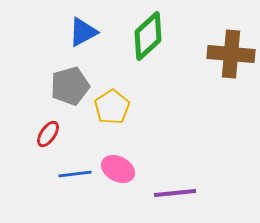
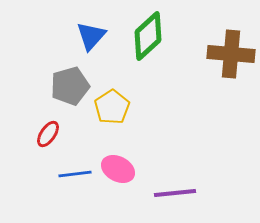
blue triangle: moved 8 px right, 4 px down; rotated 20 degrees counterclockwise
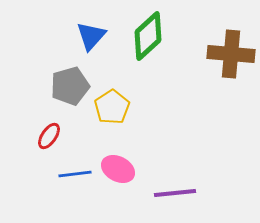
red ellipse: moved 1 px right, 2 px down
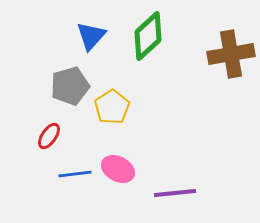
brown cross: rotated 15 degrees counterclockwise
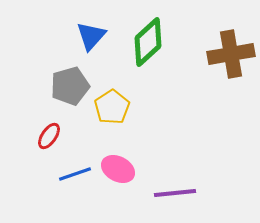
green diamond: moved 6 px down
blue line: rotated 12 degrees counterclockwise
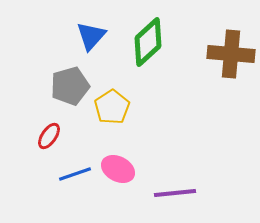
brown cross: rotated 15 degrees clockwise
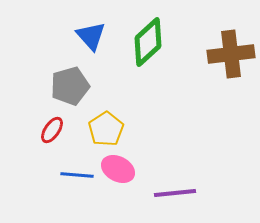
blue triangle: rotated 24 degrees counterclockwise
brown cross: rotated 12 degrees counterclockwise
yellow pentagon: moved 6 px left, 22 px down
red ellipse: moved 3 px right, 6 px up
blue line: moved 2 px right, 1 px down; rotated 24 degrees clockwise
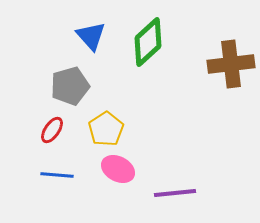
brown cross: moved 10 px down
blue line: moved 20 px left
